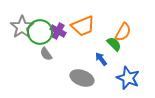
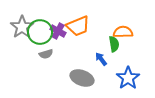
orange trapezoid: moved 5 px left
orange semicircle: rotated 120 degrees counterclockwise
green semicircle: rotated 35 degrees clockwise
gray semicircle: rotated 72 degrees counterclockwise
blue star: rotated 15 degrees clockwise
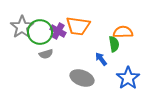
orange trapezoid: rotated 30 degrees clockwise
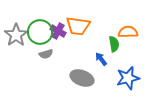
gray star: moved 6 px left, 8 px down
orange semicircle: moved 5 px right
blue star: rotated 20 degrees clockwise
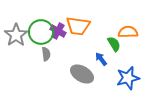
green circle: moved 1 px right
green semicircle: rotated 21 degrees counterclockwise
gray semicircle: rotated 80 degrees counterclockwise
gray ellipse: moved 4 px up; rotated 10 degrees clockwise
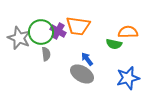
gray star: moved 3 px right, 3 px down; rotated 15 degrees counterclockwise
green semicircle: rotated 133 degrees clockwise
blue arrow: moved 14 px left
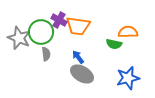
purple cross: moved 1 px right, 11 px up
blue arrow: moved 9 px left, 2 px up
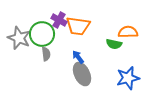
green circle: moved 1 px right, 2 px down
gray ellipse: rotated 35 degrees clockwise
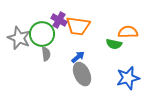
blue arrow: rotated 88 degrees clockwise
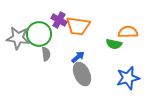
green circle: moved 3 px left
gray star: moved 1 px left; rotated 15 degrees counterclockwise
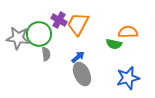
orange trapezoid: moved 2 px up; rotated 110 degrees clockwise
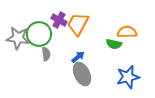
orange semicircle: moved 1 px left
blue star: moved 1 px up
